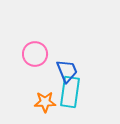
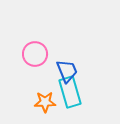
cyan rectangle: rotated 24 degrees counterclockwise
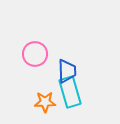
blue trapezoid: rotated 20 degrees clockwise
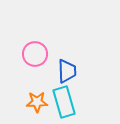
cyan rectangle: moved 6 px left, 10 px down
orange star: moved 8 px left
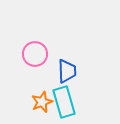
orange star: moved 5 px right; rotated 20 degrees counterclockwise
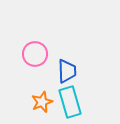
cyan rectangle: moved 6 px right
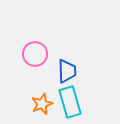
orange star: moved 2 px down
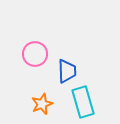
cyan rectangle: moved 13 px right
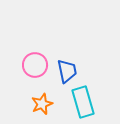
pink circle: moved 11 px down
blue trapezoid: rotated 10 degrees counterclockwise
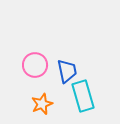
cyan rectangle: moved 6 px up
